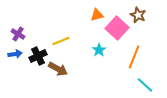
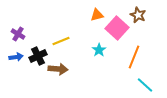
blue arrow: moved 1 px right, 3 px down
brown arrow: rotated 24 degrees counterclockwise
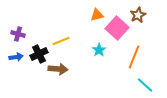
brown star: rotated 21 degrees clockwise
purple cross: rotated 16 degrees counterclockwise
black cross: moved 1 px right, 2 px up
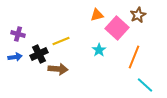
blue arrow: moved 1 px left
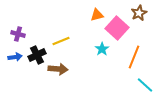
brown star: moved 1 px right, 2 px up
cyan star: moved 3 px right, 1 px up
black cross: moved 2 px left, 1 px down
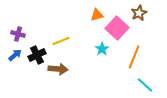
blue arrow: moved 2 px up; rotated 32 degrees counterclockwise
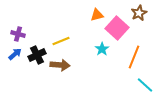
blue arrow: moved 1 px up
brown arrow: moved 2 px right, 4 px up
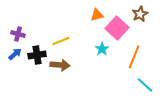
brown star: moved 1 px right, 1 px down
black cross: rotated 18 degrees clockwise
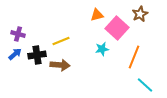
cyan star: rotated 24 degrees clockwise
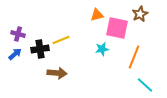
pink square: rotated 30 degrees counterclockwise
yellow line: moved 1 px up
black cross: moved 3 px right, 6 px up
brown arrow: moved 3 px left, 8 px down
